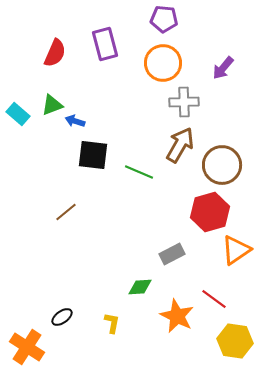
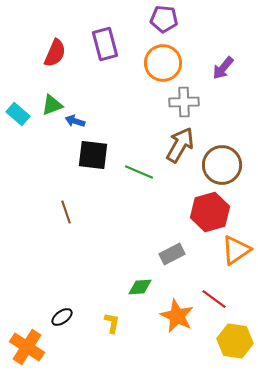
brown line: rotated 70 degrees counterclockwise
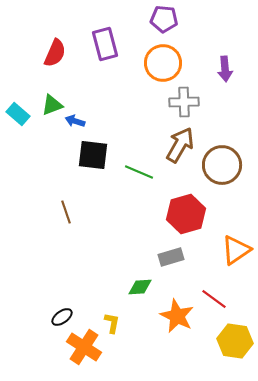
purple arrow: moved 2 px right, 1 px down; rotated 45 degrees counterclockwise
red hexagon: moved 24 px left, 2 px down
gray rectangle: moved 1 px left, 3 px down; rotated 10 degrees clockwise
orange cross: moved 57 px right
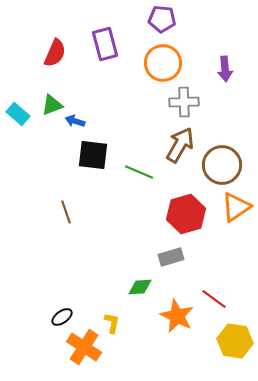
purple pentagon: moved 2 px left
orange triangle: moved 43 px up
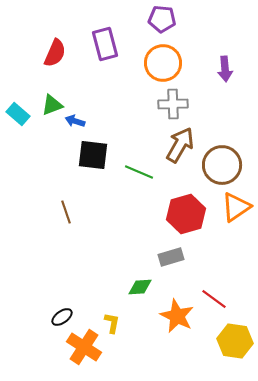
gray cross: moved 11 px left, 2 px down
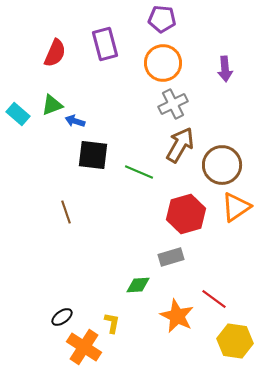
gray cross: rotated 24 degrees counterclockwise
green diamond: moved 2 px left, 2 px up
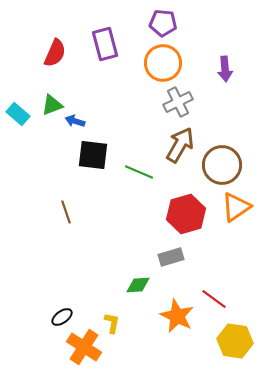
purple pentagon: moved 1 px right, 4 px down
gray cross: moved 5 px right, 2 px up
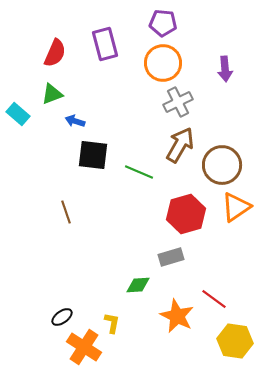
green triangle: moved 11 px up
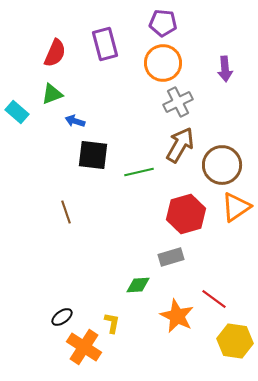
cyan rectangle: moved 1 px left, 2 px up
green line: rotated 36 degrees counterclockwise
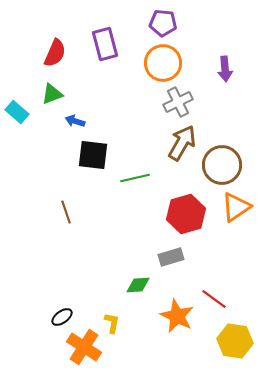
brown arrow: moved 2 px right, 2 px up
green line: moved 4 px left, 6 px down
